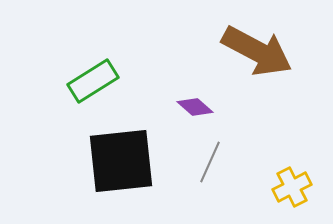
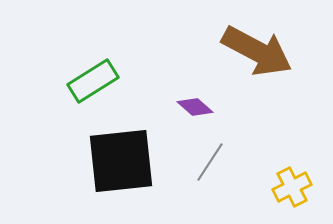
gray line: rotated 9 degrees clockwise
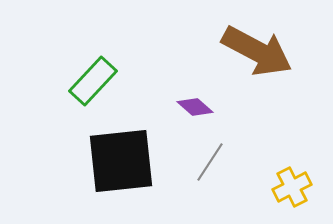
green rectangle: rotated 15 degrees counterclockwise
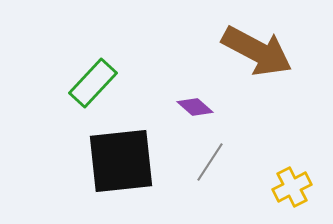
green rectangle: moved 2 px down
